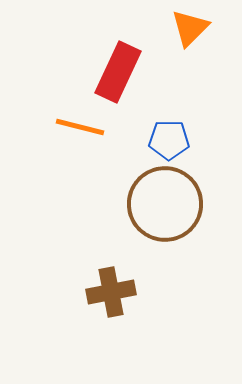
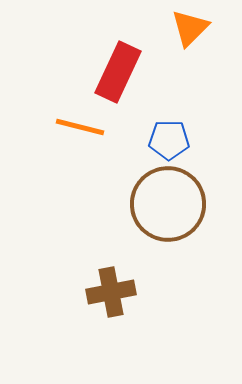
brown circle: moved 3 px right
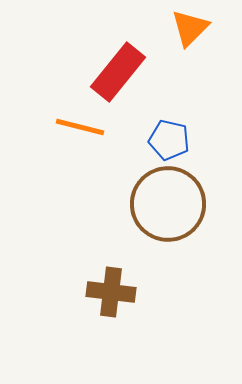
red rectangle: rotated 14 degrees clockwise
blue pentagon: rotated 12 degrees clockwise
brown cross: rotated 18 degrees clockwise
